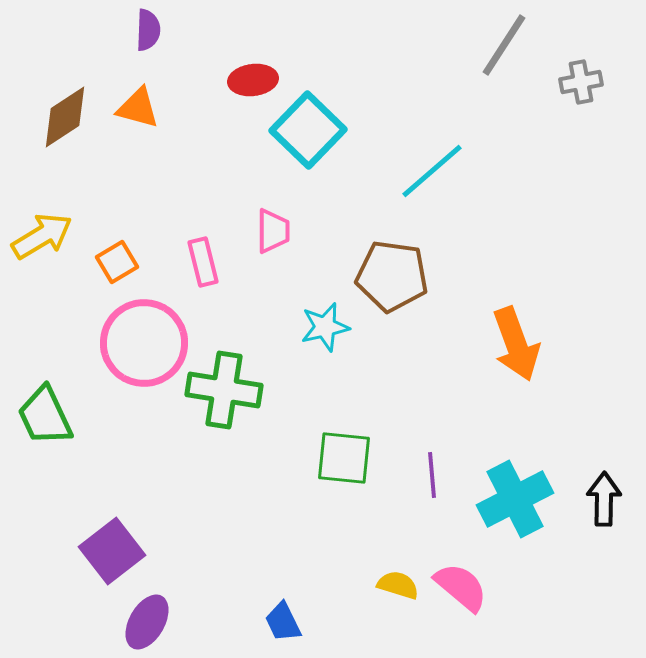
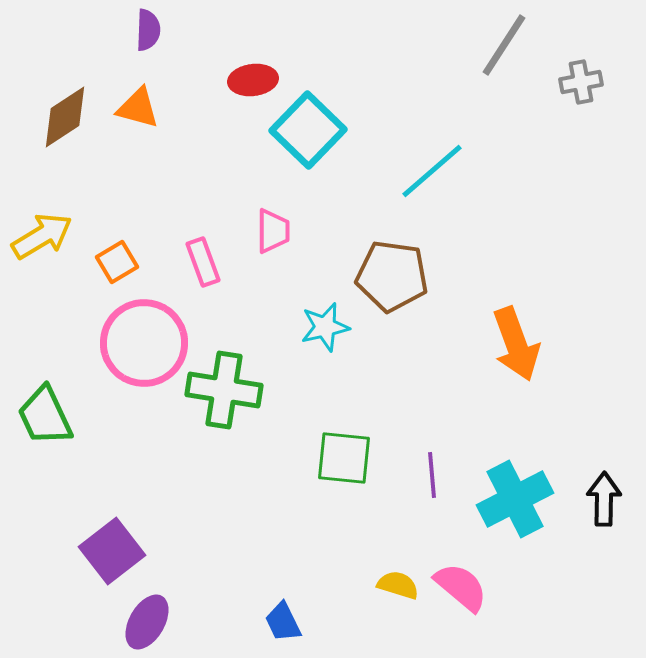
pink rectangle: rotated 6 degrees counterclockwise
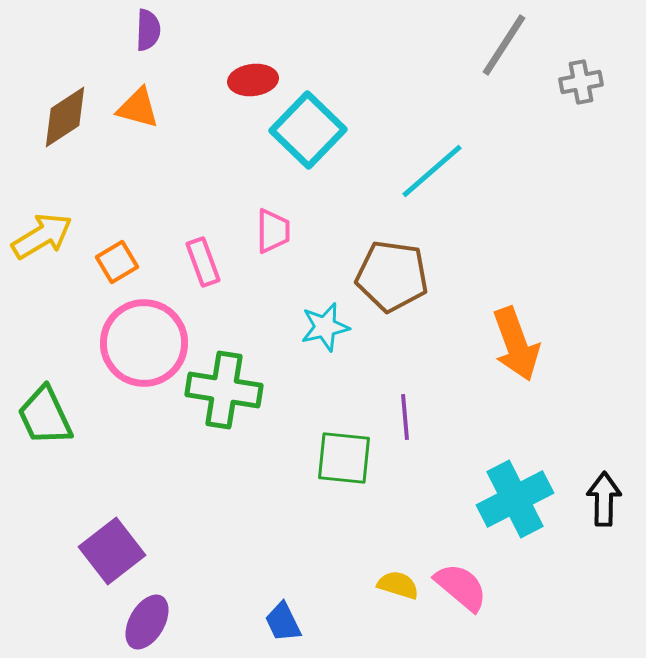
purple line: moved 27 px left, 58 px up
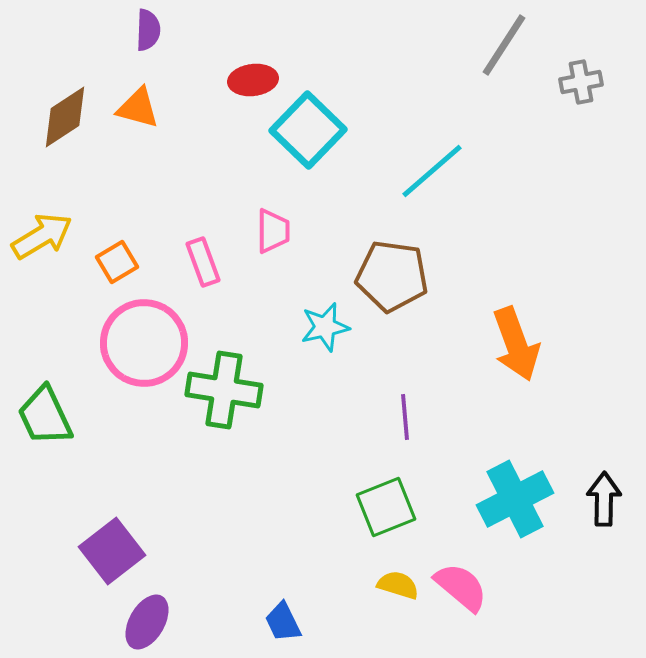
green square: moved 42 px right, 49 px down; rotated 28 degrees counterclockwise
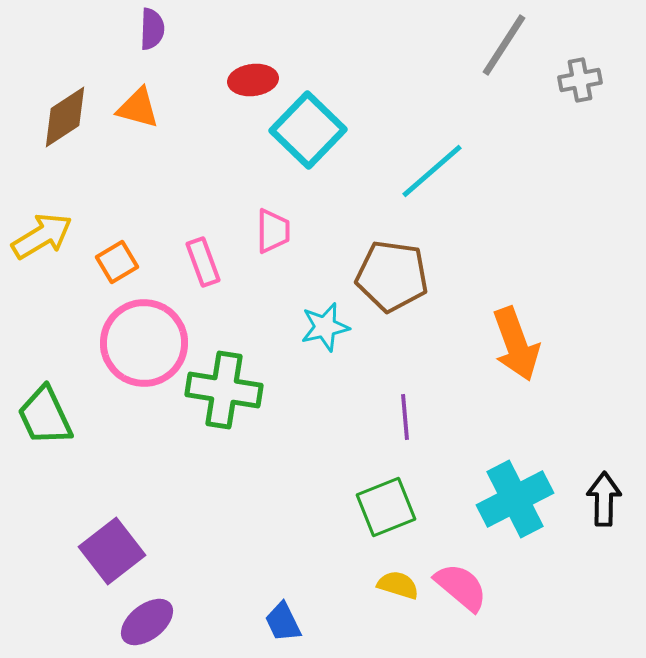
purple semicircle: moved 4 px right, 1 px up
gray cross: moved 1 px left, 2 px up
purple ellipse: rotated 22 degrees clockwise
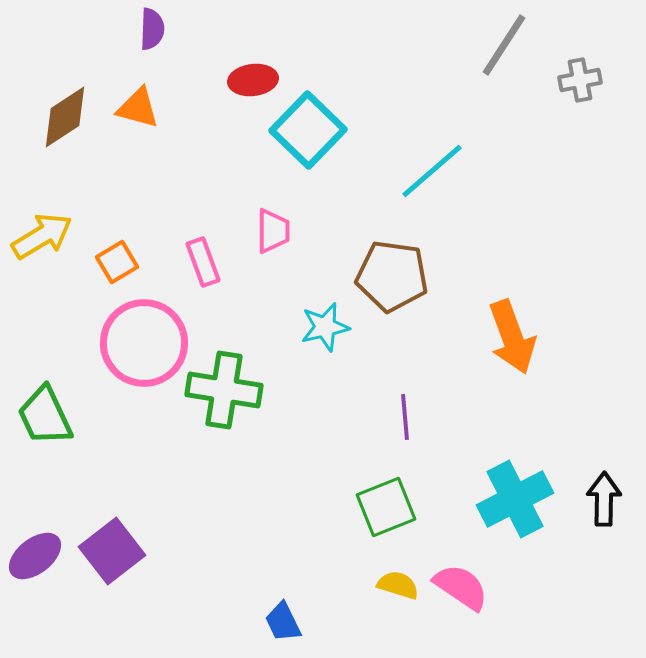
orange arrow: moved 4 px left, 7 px up
pink semicircle: rotated 6 degrees counterclockwise
purple ellipse: moved 112 px left, 66 px up
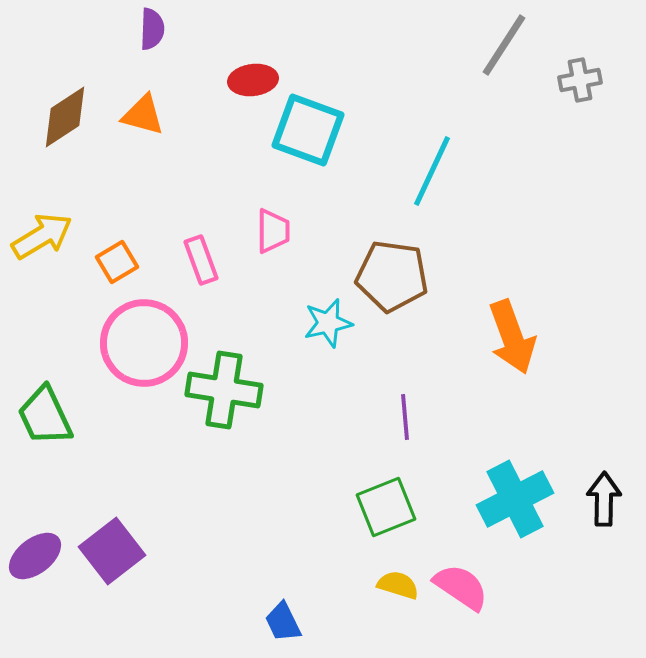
orange triangle: moved 5 px right, 7 px down
cyan square: rotated 24 degrees counterclockwise
cyan line: rotated 24 degrees counterclockwise
pink rectangle: moved 2 px left, 2 px up
cyan star: moved 3 px right, 4 px up
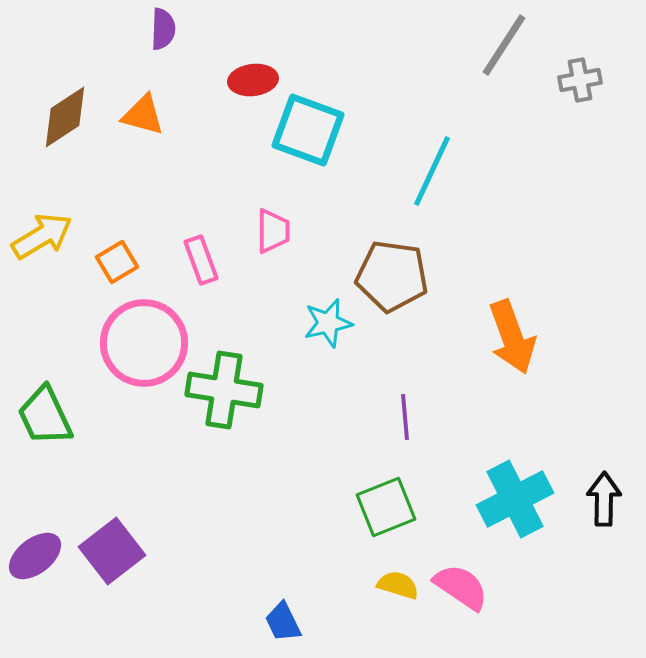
purple semicircle: moved 11 px right
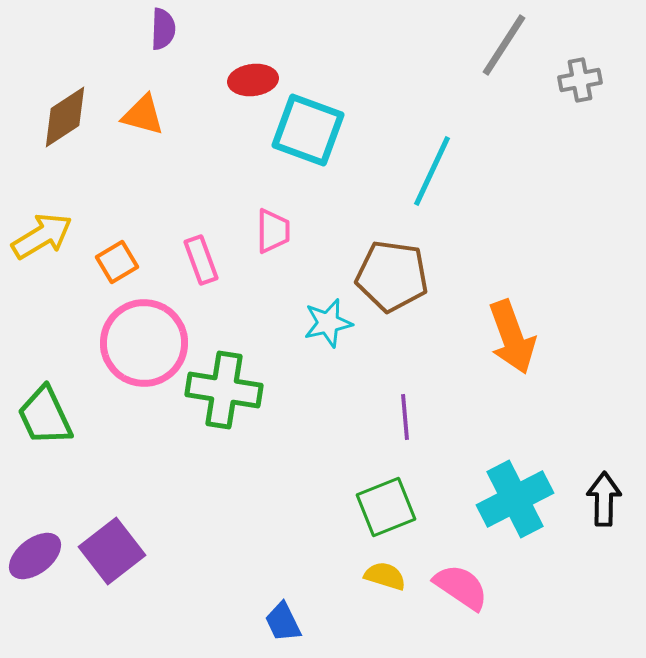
yellow semicircle: moved 13 px left, 9 px up
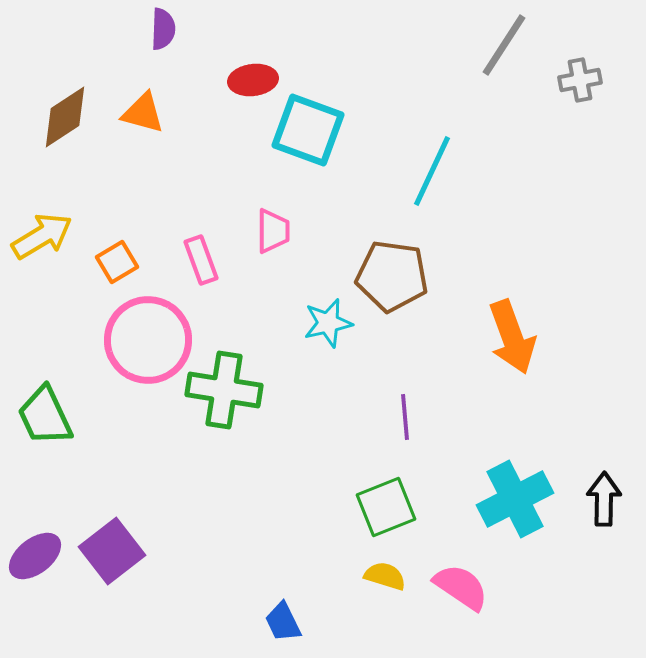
orange triangle: moved 2 px up
pink circle: moved 4 px right, 3 px up
